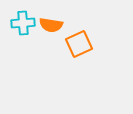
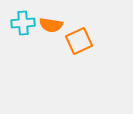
orange square: moved 3 px up
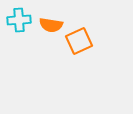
cyan cross: moved 4 px left, 3 px up
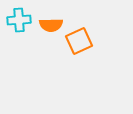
orange semicircle: rotated 10 degrees counterclockwise
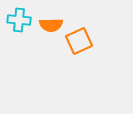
cyan cross: rotated 10 degrees clockwise
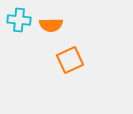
orange square: moved 9 px left, 19 px down
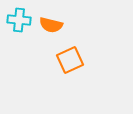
orange semicircle: rotated 15 degrees clockwise
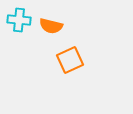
orange semicircle: moved 1 px down
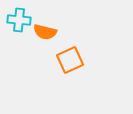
orange semicircle: moved 6 px left, 6 px down
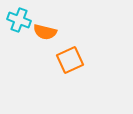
cyan cross: rotated 15 degrees clockwise
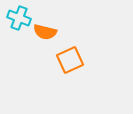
cyan cross: moved 2 px up
